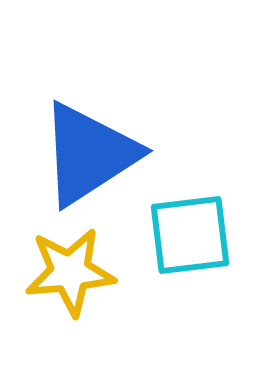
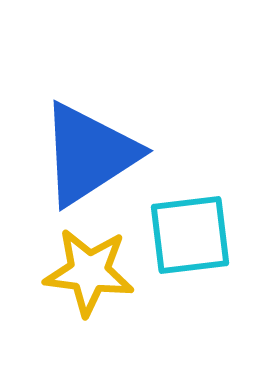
yellow star: moved 19 px right; rotated 12 degrees clockwise
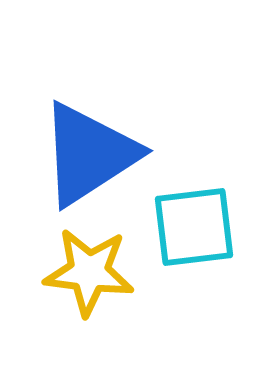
cyan square: moved 4 px right, 8 px up
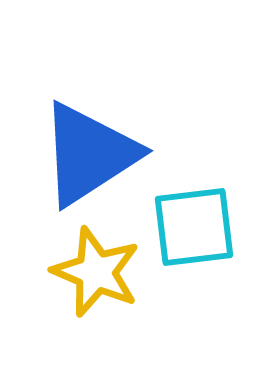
yellow star: moved 7 px right; rotated 16 degrees clockwise
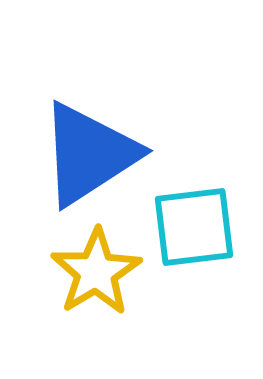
yellow star: rotated 18 degrees clockwise
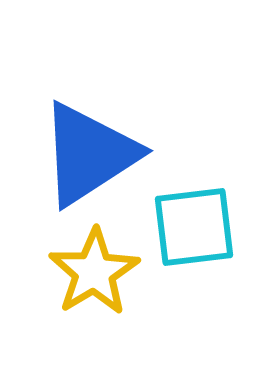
yellow star: moved 2 px left
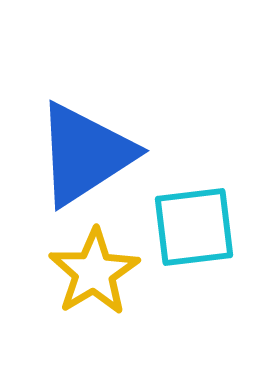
blue triangle: moved 4 px left
